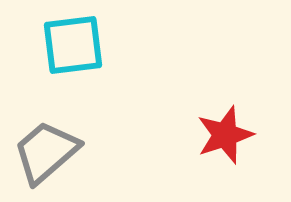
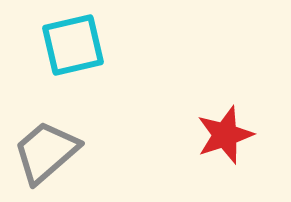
cyan square: rotated 6 degrees counterclockwise
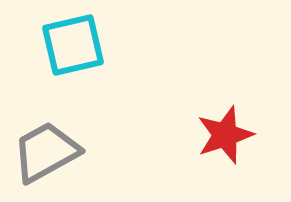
gray trapezoid: rotated 12 degrees clockwise
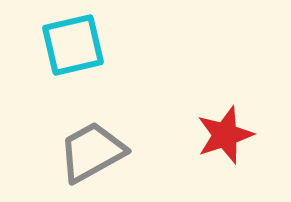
gray trapezoid: moved 46 px right
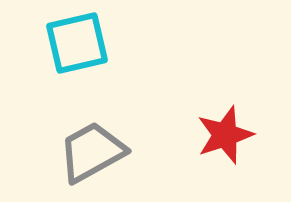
cyan square: moved 4 px right, 2 px up
